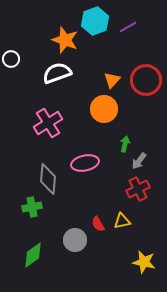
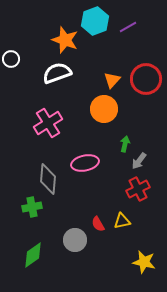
red circle: moved 1 px up
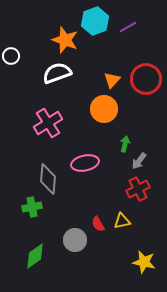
white circle: moved 3 px up
green diamond: moved 2 px right, 1 px down
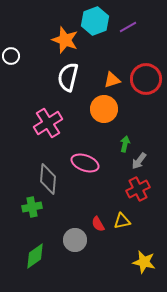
white semicircle: moved 11 px right, 4 px down; rotated 56 degrees counterclockwise
orange triangle: rotated 30 degrees clockwise
pink ellipse: rotated 32 degrees clockwise
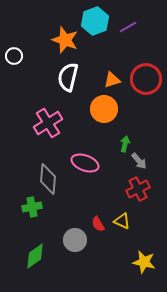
white circle: moved 3 px right
gray arrow: rotated 78 degrees counterclockwise
yellow triangle: rotated 36 degrees clockwise
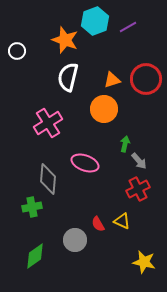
white circle: moved 3 px right, 5 px up
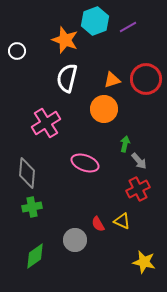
white semicircle: moved 1 px left, 1 px down
pink cross: moved 2 px left
gray diamond: moved 21 px left, 6 px up
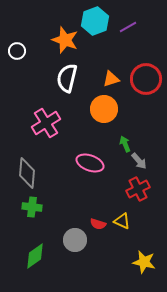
orange triangle: moved 1 px left, 1 px up
green arrow: rotated 35 degrees counterclockwise
pink ellipse: moved 5 px right
green cross: rotated 18 degrees clockwise
red semicircle: rotated 42 degrees counterclockwise
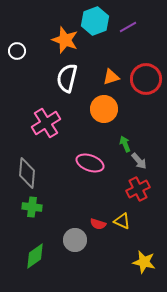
orange triangle: moved 2 px up
